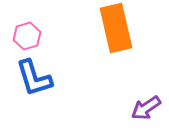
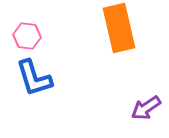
orange rectangle: moved 3 px right
pink hexagon: rotated 24 degrees clockwise
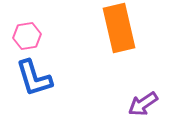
pink hexagon: rotated 16 degrees counterclockwise
purple arrow: moved 3 px left, 4 px up
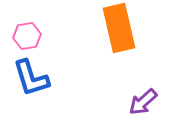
blue L-shape: moved 3 px left
purple arrow: moved 2 px up; rotated 8 degrees counterclockwise
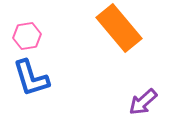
orange rectangle: rotated 27 degrees counterclockwise
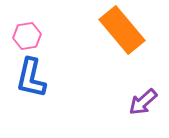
orange rectangle: moved 3 px right, 2 px down
blue L-shape: rotated 30 degrees clockwise
